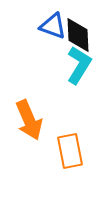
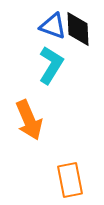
black diamond: moved 6 px up
cyan L-shape: moved 28 px left
orange rectangle: moved 29 px down
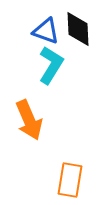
blue triangle: moved 7 px left, 5 px down
orange rectangle: rotated 20 degrees clockwise
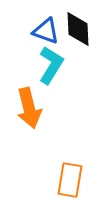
orange arrow: moved 12 px up; rotated 9 degrees clockwise
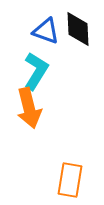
cyan L-shape: moved 15 px left, 6 px down
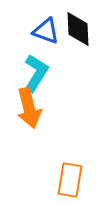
cyan L-shape: moved 2 px down
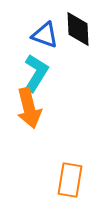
blue triangle: moved 1 px left, 4 px down
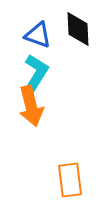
blue triangle: moved 7 px left
orange arrow: moved 2 px right, 2 px up
orange rectangle: rotated 16 degrees counterclockwise
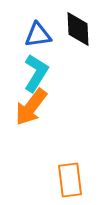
blue triangle: rotated 28 degrees counterclockwise
orange arrow: moved 1 px down; rotated 51 degrees clockwise
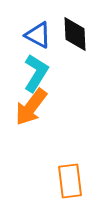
black diamond: moved 3 px left, 5 px down
blue triangle: rotated 36 degrees clockwise
orange rectangle: moved 1 px down
